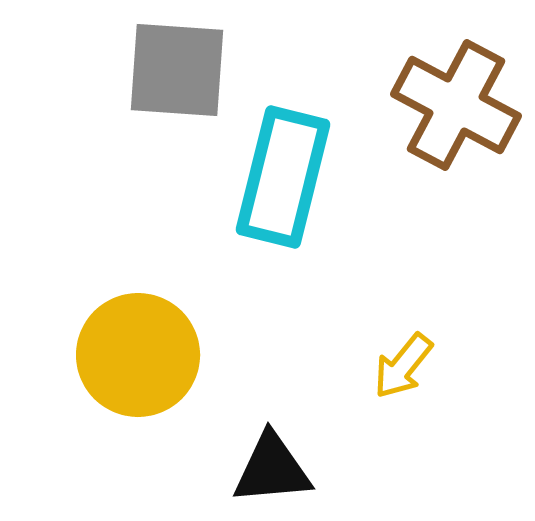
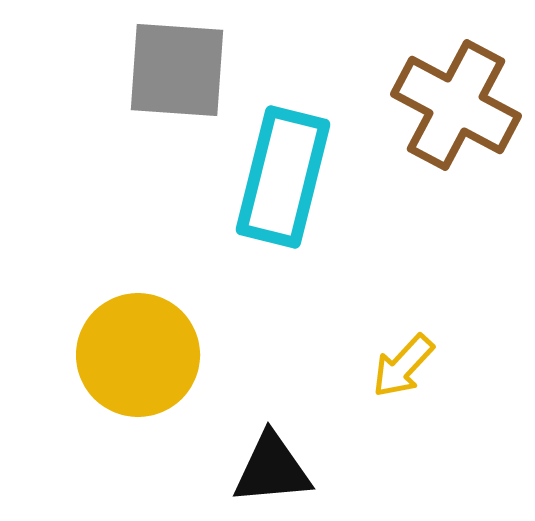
yellow arrow: rotated 4 degrees clockwise
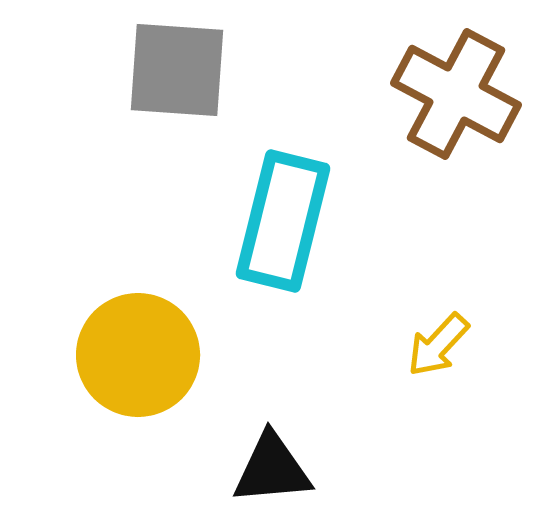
brown cross: moved 11 px up
cyan rectangle: moved 44 px down
yellow arrow: moved 35 px right, 21 px up
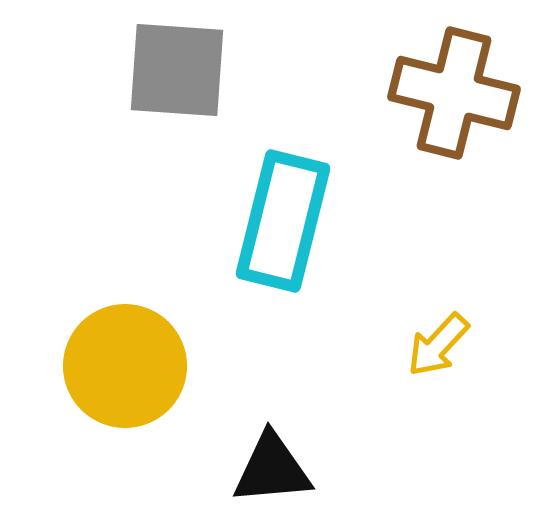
brown cross: moved 2 px left, 1 px up; rotated 14 degrees counterclockwise
yellow circle: moved 13 px left, 11 px down
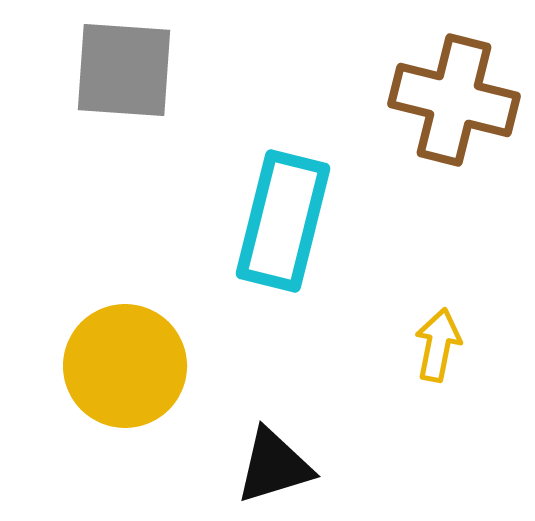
gray square: moved 53 px left
brown cross: moved 7 px down
yellow arrow: rotated 148 degrees clockwise
black triangle: moved 2 px right, 3 px up; rotated 12 degrees counterclockwise
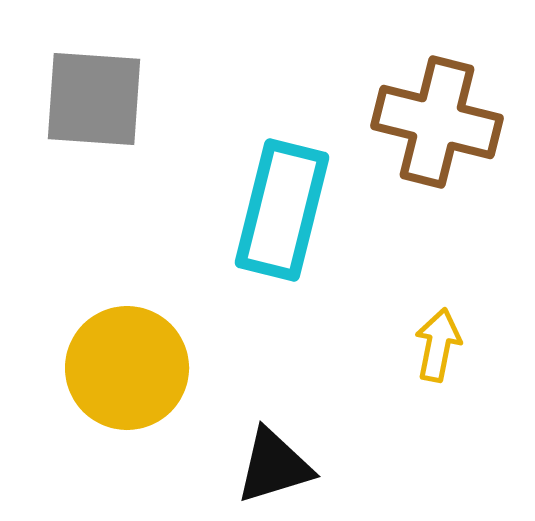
gray square: moved 30 px left, 29 px down
brown cross: moved 17 px left, 22 px down
cyan rectangle: moved 1 px left, 11 px up
yellow circle: moved 2 px right, 2 px down
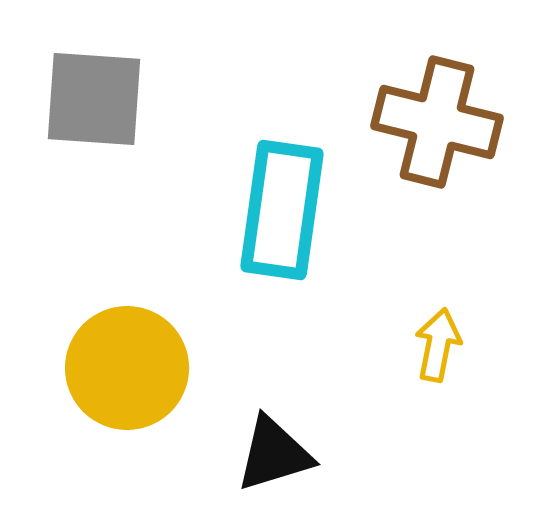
cyan rectangle: rotated 6 degrees counterclockwise
black triangle: moved 12 px up
